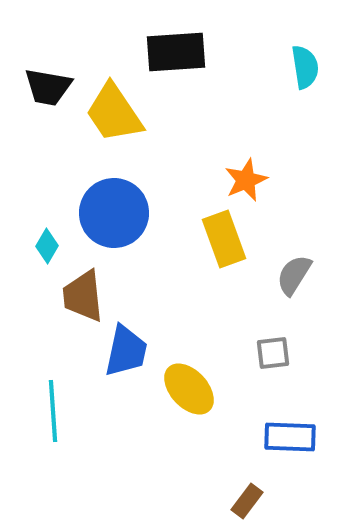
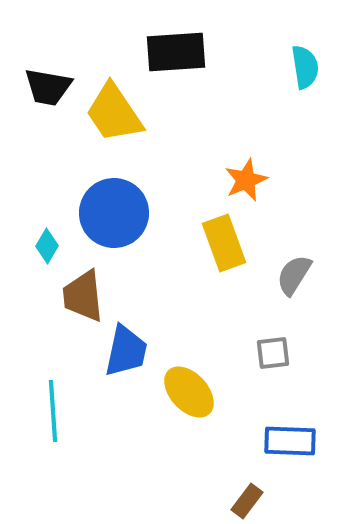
yellow rectangle: moved 4 px down
yellow ellipse: moved 3 px down
blue rectangle: moved 4 px down
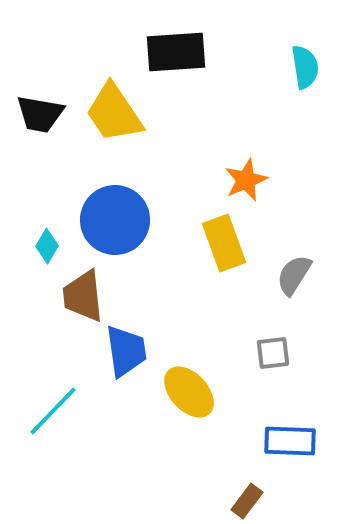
black trapezoid: moved 8 px left, 27 px down
blue circle: moved 1 px right, 7 px down
blue trapezoid: rotated 20 degrees counterclockwise
cyan line: rotated 48 degrees clockwise
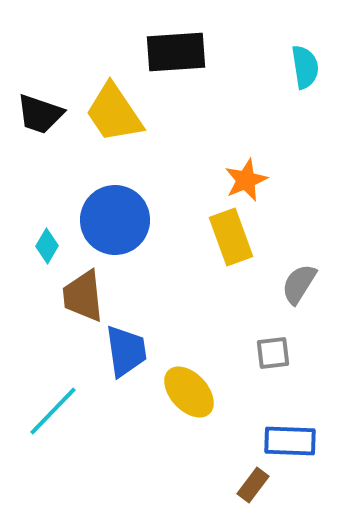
black trapezoid: rotated 9 degrees clockwise
yellow rectangle: moved 7 px right, 6 px up
gray semicircle: moved 5 px right, 9 px down
brown rectangle: moved 6 px right, 16 px up
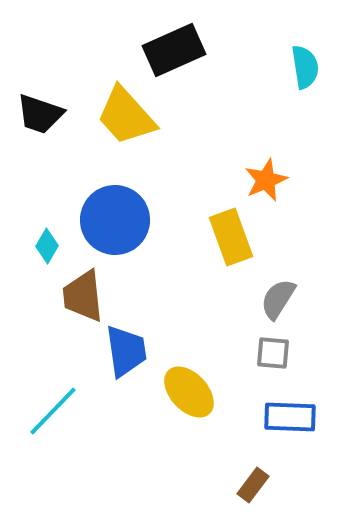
black rectangle: moved 2 px left, 2 px up; rotated 20 degrees counterclockwise
yellow trapezoid: moved 12 px right, 3 px down; rotated 8 degrees counterclockwise
orange star: moved 20 px right
gray semicircle: moved 21 px left, 15 px down
gray square: rotated 12 degrees clockwise
blue rectangle: moved 24 px up
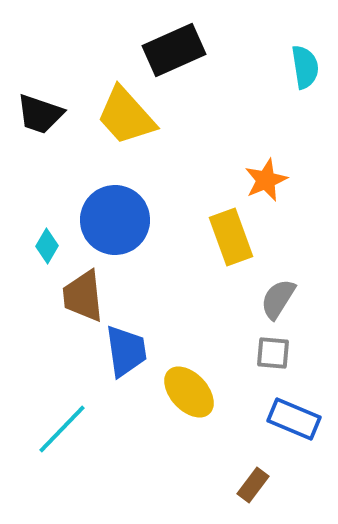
cyan line: moved 9 px right, 18 px down
blue rectangle: moved 4 px right, 2 px down; rotated 21 degrees clockwise
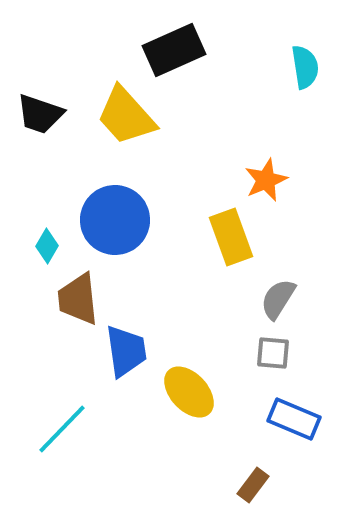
brown trapezoid: moved 5 px left, 3 px down
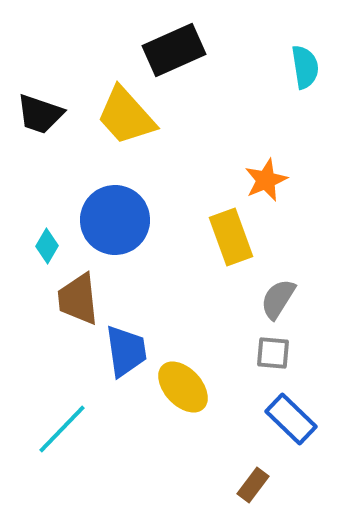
yellow ellipse: moved 6 px left, 5 px up
blue rectangle: moved 3 px left; rotated 21 degrees clockwise
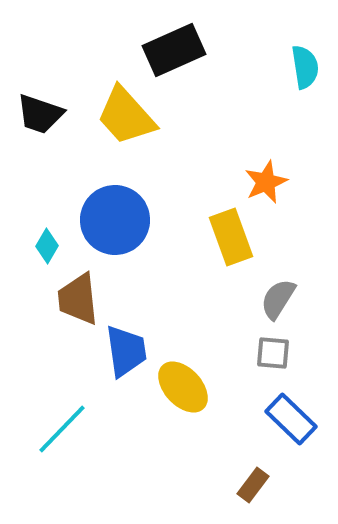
orange star: moved 2 px down
